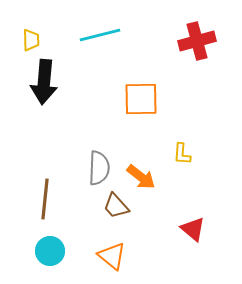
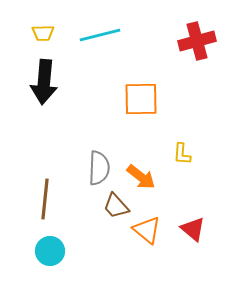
yellow trapezoid: moved 12 px right, 7 px up; rotated 90 degrees clockwise
orange triangle: moved 35 px right, 26 px up
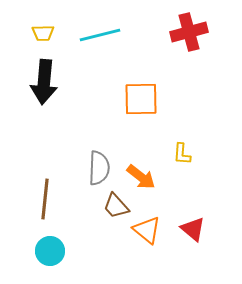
red cross: moved 8 px left, 9 px up
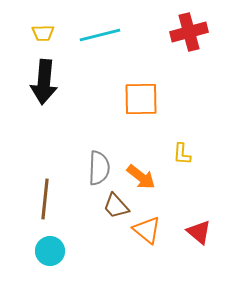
red triangle: moved 6 px right, 3 px down
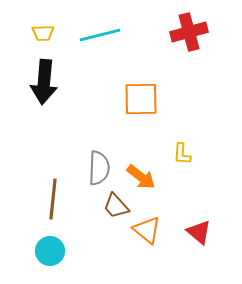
brown line: moved 8 px right
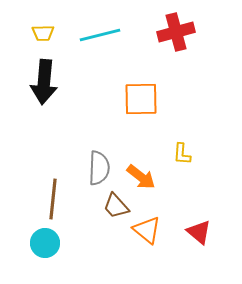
red cross: moved 13 px left
cyan circle: moved 5 px left, 8 px up
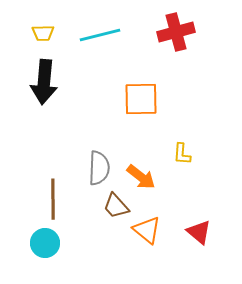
brown line: rotated 6 degrees counterclockwise
